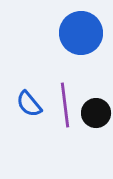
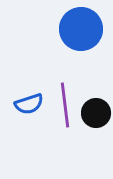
blue circle: moved 4 px up
blue semicircle: rotated 68 degrees counterclockwise
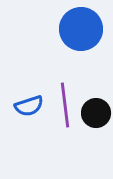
blue semicircle: moved 2 px down
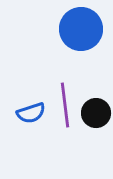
blue semicircle: moved 2 px right, 7 px down
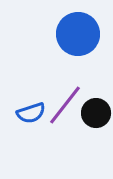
blue circle: moved 3 px left, 5 px down
purple line: rotated 45 degrees clockwise
